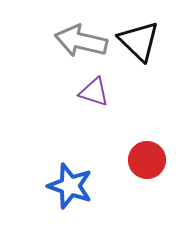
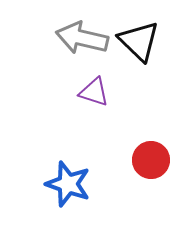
gray arrow: moved 1 px right, 3 px up
red circle: moved 4 px right
blue star: moved 2 px left, 2 px up
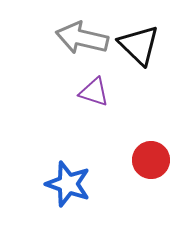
black triangle: moved 4 px down
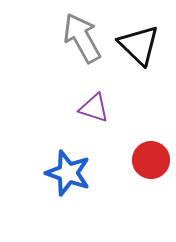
gray arrow: rotated 48 degrees clockwise
purple triangle: moved 16 px down
blue star: moved 11 px up
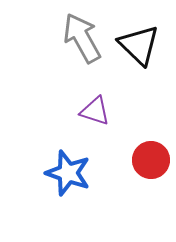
purple triangle: moved 1 px right, 3 px down
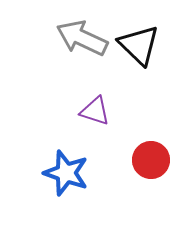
gray arrow: rotated 36 degrees counterclockwise
blue star: moved 2 px left
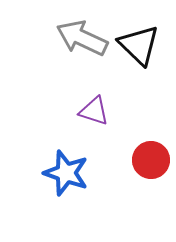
purple triangle: moved 1 px left
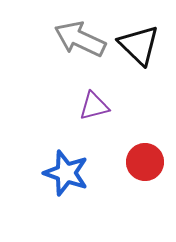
gray arrow: moved 2 px left, 1 px down
purple triangle: moved 5 px up; rotated 32 degrees counterclockwise
red circle: moved 6 px left, 2 px down
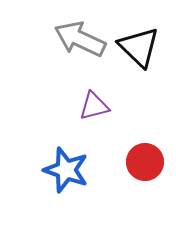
black triangle: moved 2 px down
blue star: moved 3 px up
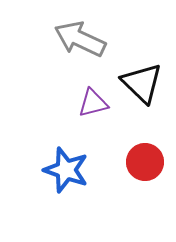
black triangle: moved 3 px right, 36 px down
purple triangle: moved 1 px left, 3 px up
